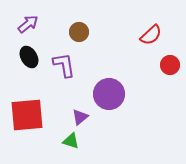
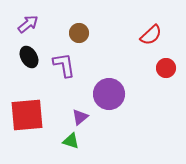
brown circle: moved 1 px down
red circle: moved 4 px left, 3 px down
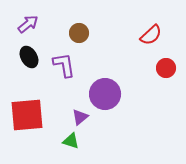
purple circle: moved 4 px left
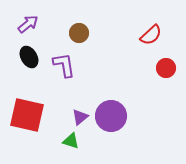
purple circle: moved 6 px right, 22 px down
red square: rotated 18 degrees clockwise
